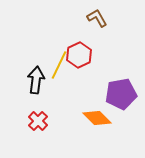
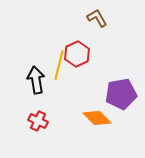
red hexagon: moved 2 px left, 1 px up
yellow line: rotated 12 degrees counterclockwise
black arrow: rotated 16 degrees counterclockwise
red cross: rotated 18 degrees counterclockwise
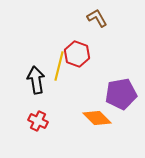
red hexagon: rotated 15 degrees counterclockwise
yellow line: moved 1 px down
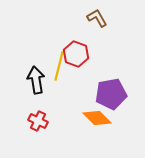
red hexagon: moved 1 px left
purple pentagon: moved 10 px left
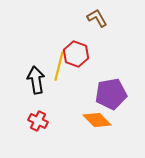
orange diamond: moved 2 px down
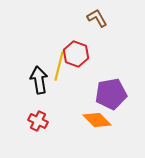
black arrow: moved 3 px right
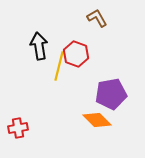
black arrow: moved 34 px up
red cross: moved 20 px left, 7 px down; rotated 36 degrees counterclockwise
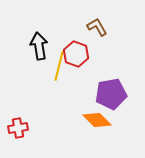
brown L-shape: moved 9 px down
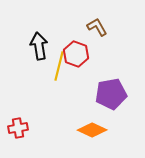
orange diamond: moved 5 px left, 10 px down; rotated 20 degrees counterclockwise
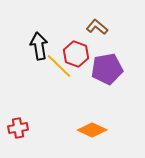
brown L-shape: rotated 20 degrees counterclockwise
yellow line: rotated 60 degrees counterclockwise
purple pentagon: moved 4 px left, 25 px up
